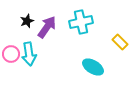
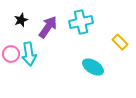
black star: moved 6 px left, 1 px up
purple arrow: moved 1 px right
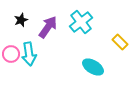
cyan cross: rotated 25 degrees counterclockwise
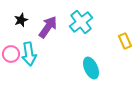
yellow rectangle: moved 5 px right, 1 px up; rotated 21 degrees clockwise
cyan ellipse: moved 2 px left, 1 px down; rotated 35 degrees clockwise
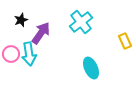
purple arrow: moved 7 px left, 6 px down
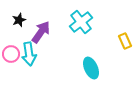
black star: moved 2 px left
purple arrow: moved 1 px up
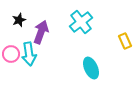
purple arrow: rotated 15 degrees counterclockwise
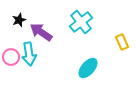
purple arrow: rotated 75 degrees counterclockwise
yellow rectangle: moved 3 px left, 1 px down
pink circle: moved 3 px down
cyan ellipse: moved 3 px left; rotated 65 degrees clockwise
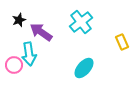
pink circle: moved 3 px right, 8 px down
cyan ellipse: moved 4 px left
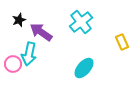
cyan arrow: rotated 20 degrees clockwise
pink circle: moved 1 px left, 1 px up
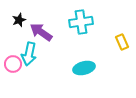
cyan cross: rotated 30 degrees clockwise
cyan ellipse: rotated 35 degrees clockwise
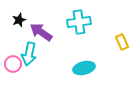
cyan cross: moved 2 px left
